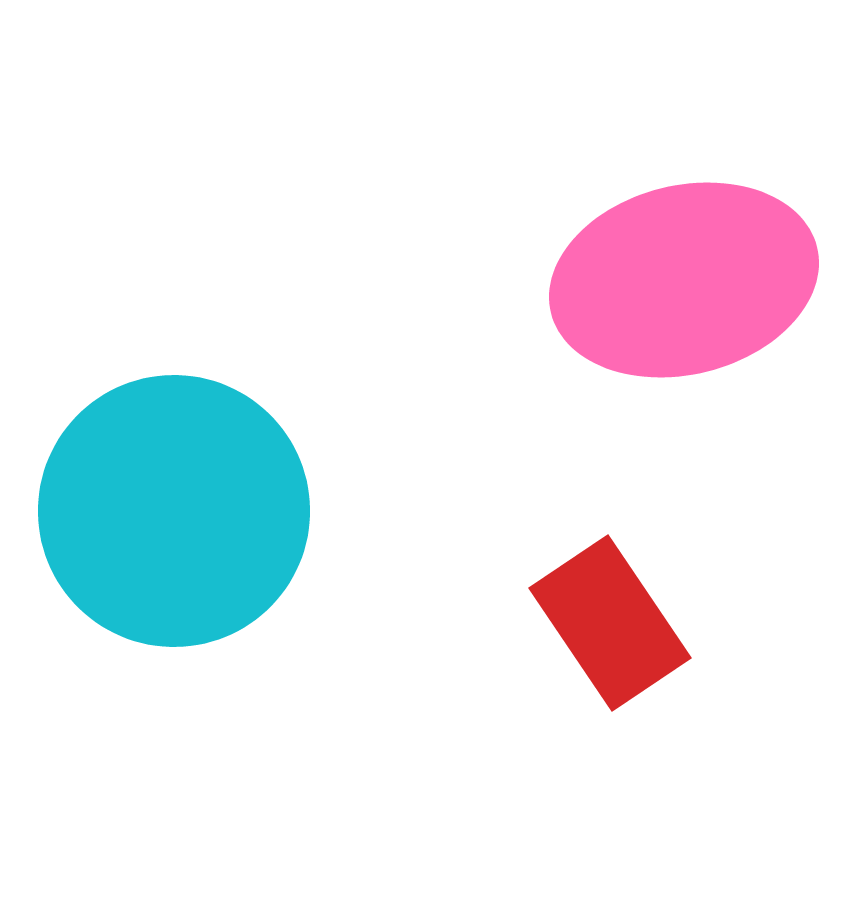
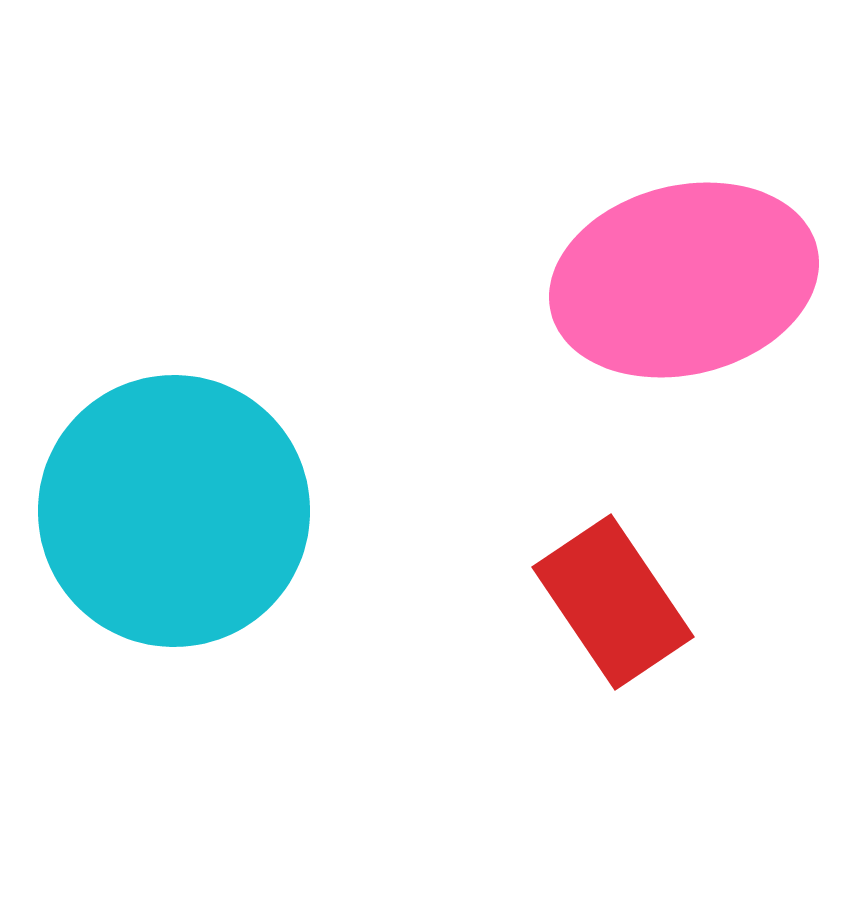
red rectangle: moved 3 px right, 21 px up
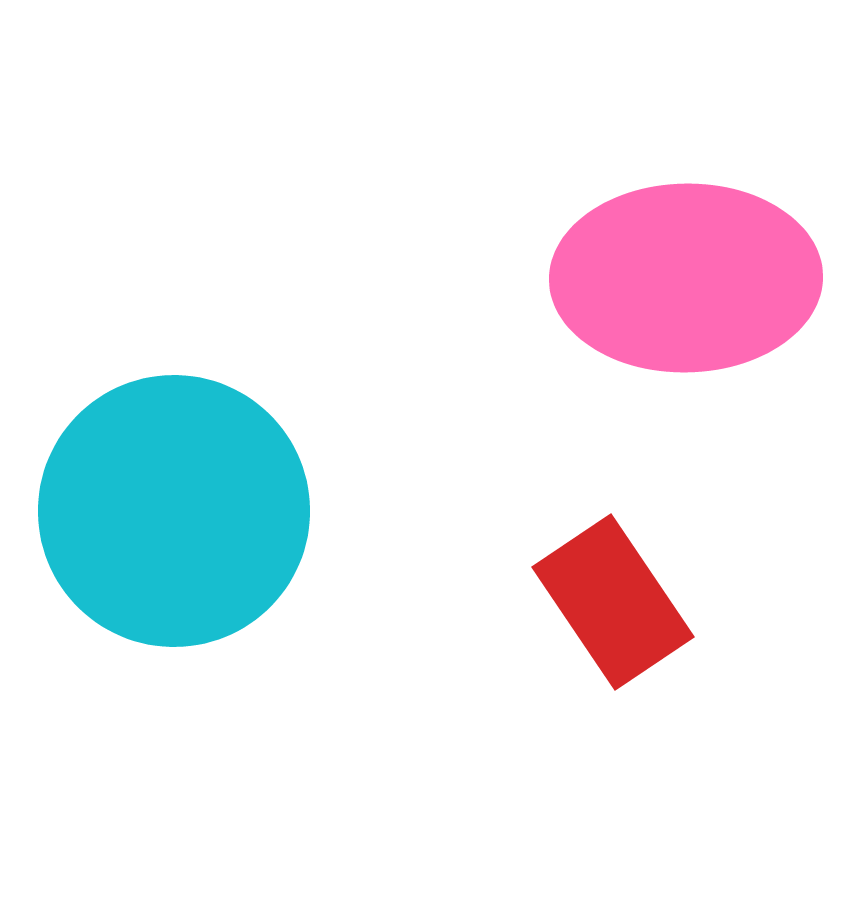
pink ellipse: moved 2 px right, 2 px up; rotated 13 degrees clockwise
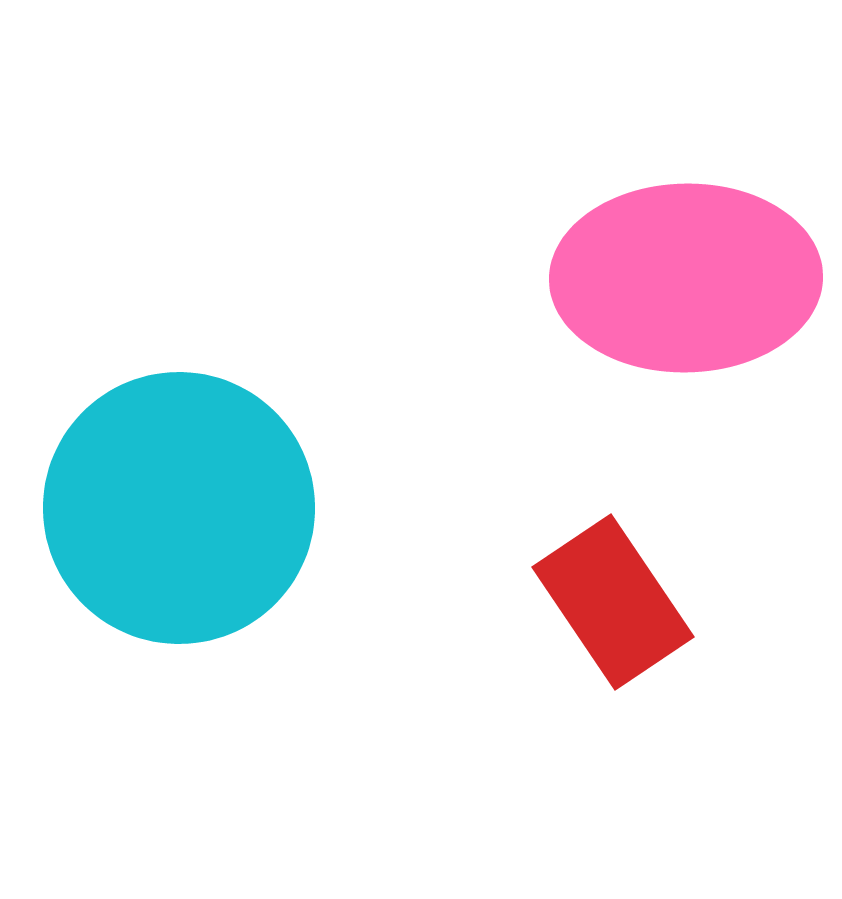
cyan circle: moved 5 px right, 3 px up
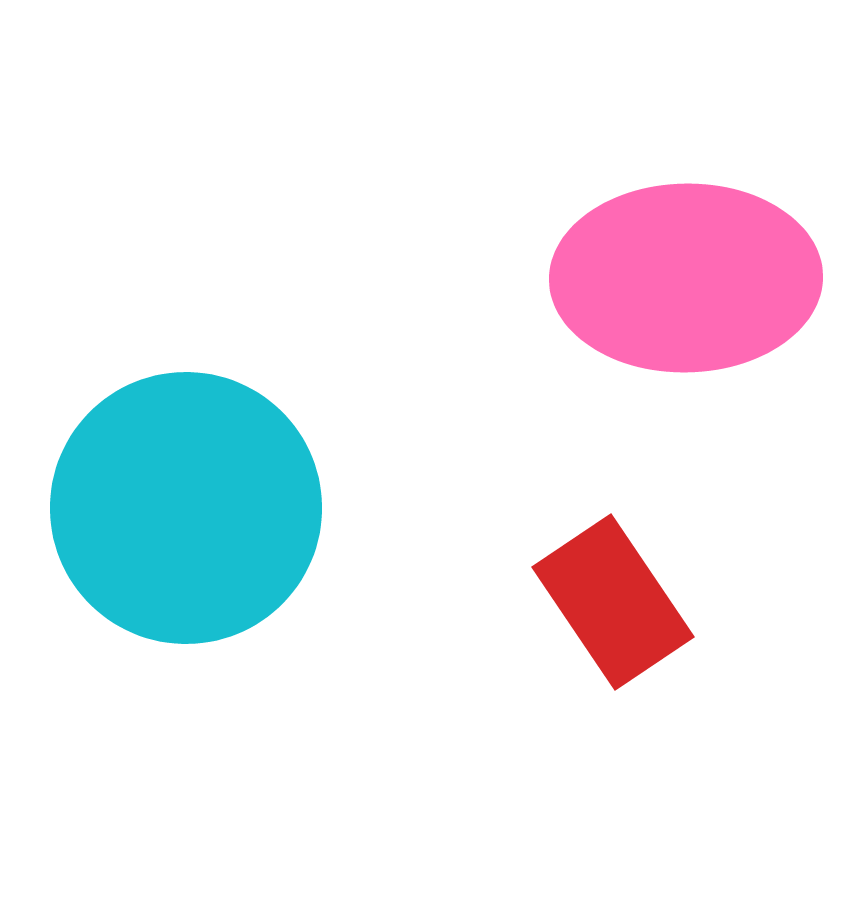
cyan circle: moved 7 px right
